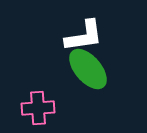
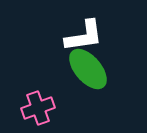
pink cross: rotated 16 degrees counterclockwise
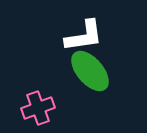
green ellipse: moved 2 px right, 2 px down
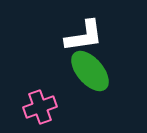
pink cross: moved 2 px right, 1 px up
